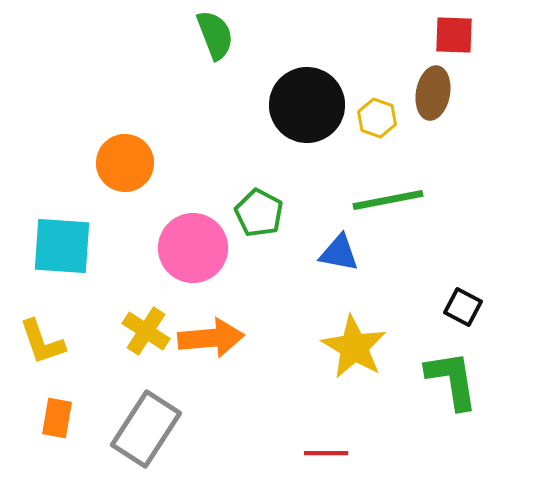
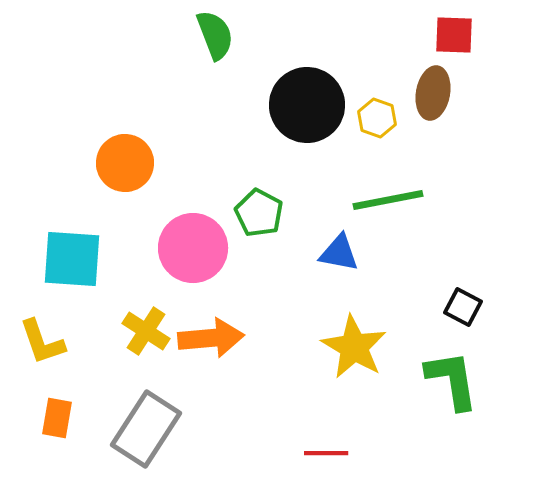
cyan square: moved 10 px right, 13 px down
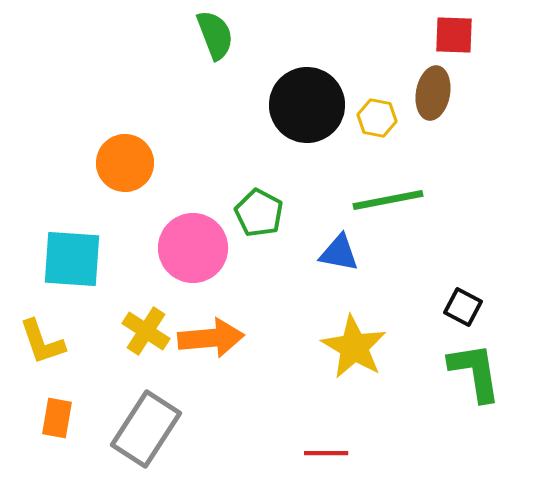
yellow hexagon: rotated 9 degrees counterclockwise
green L-shape: moved 23 px right, 8 px up
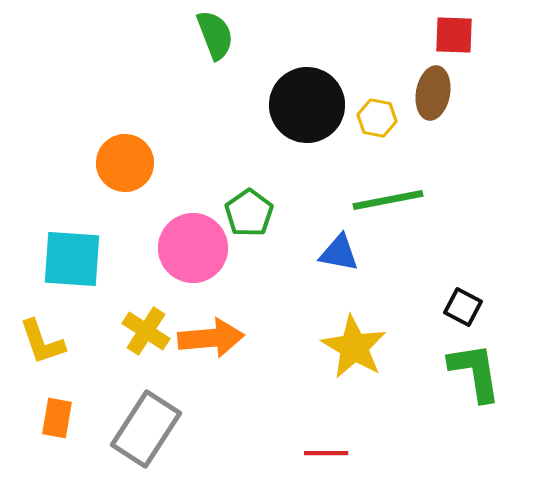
green pentagon: moved 10 px left; rotated 9 degrees clockwise
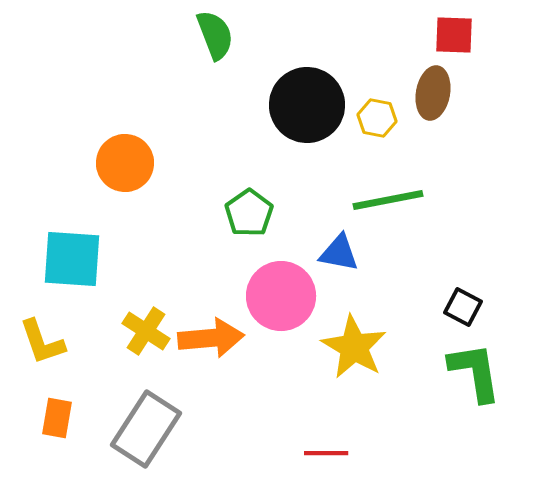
pink circle: moved 88 px right, 48 px down
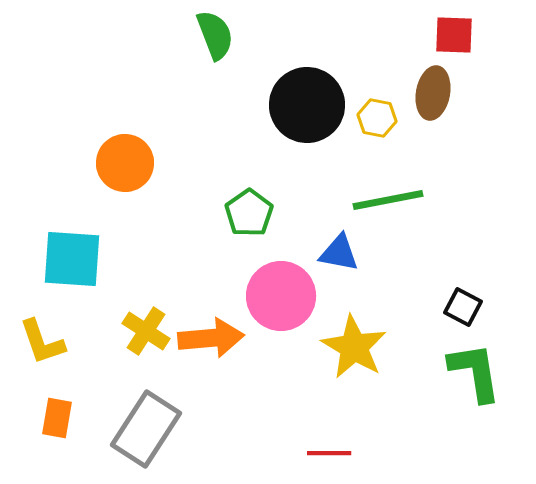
red line: moved 3 px right
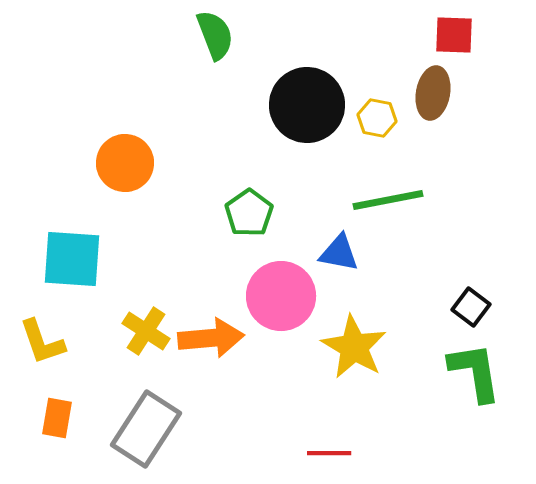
black square: moved 8 px right; rotated 9 degrees clockwise
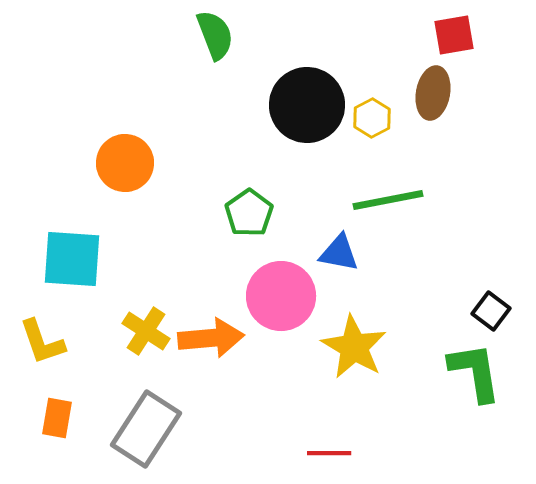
red square: rotated 12 degrees counterclockwise
yellow hexagon: moved 5 px left; rotated 21 degrees clockwise
black square: moved 20 px right, 4 px down
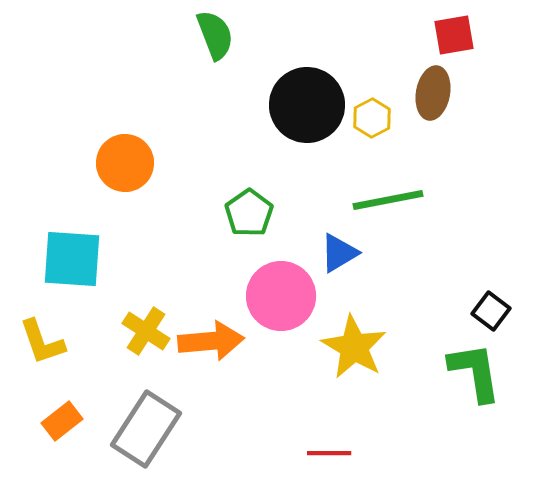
blue triangle: rotated 42 degrees counterclockwise
orange arrow: moved 3 px down
orange rectangle: moved 5 px right, 3 px down; rotated 42 degrees clockwise
